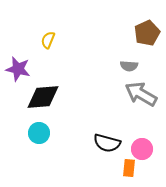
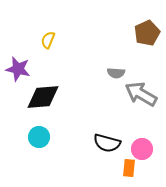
gray semicircle: moved 13 px left, 7 px down
cyan circle: moved 4 px down
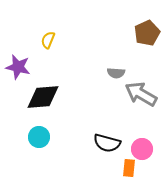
purple star: moved 2 px up
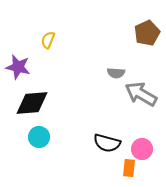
black diamond: moved 11 px left, 6 px down
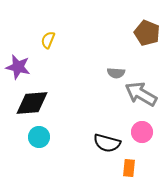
brown pentagon: rotated 25 degrees counterclockwise
pink circle: moved 17 px up
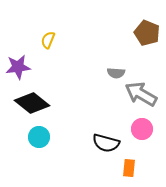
purple star: rotated 20 degrees counterclockwise
black diamond: rotated 44 degrees clockwise
pink circle: moved 3 px up
black semicircle: moved 1 px left
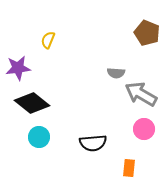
purple star: moved 1 px down
pink circle: moved 2 px right
black semicircle: moved 13 px left; rotated 20 degrees counterclockwise
